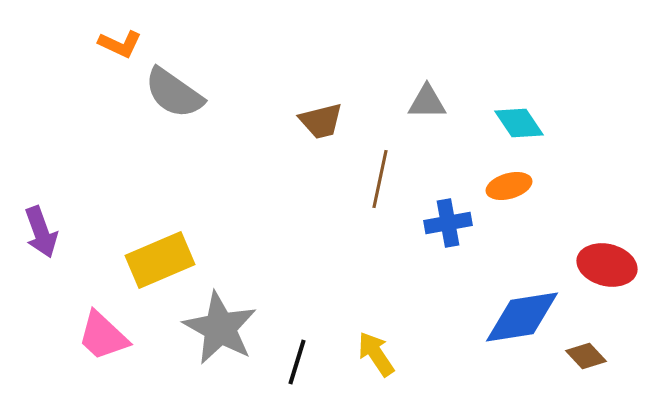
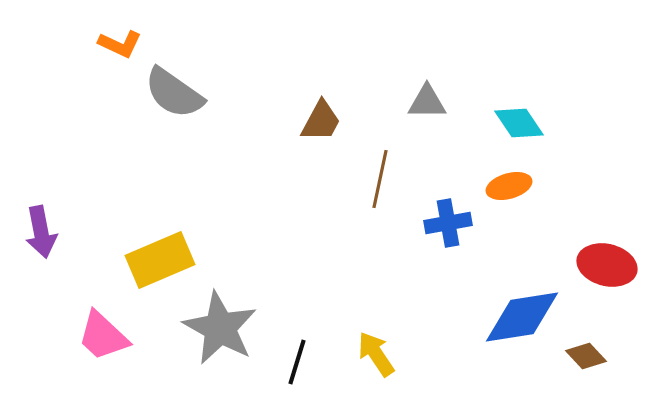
brown trapezoid: rotated 48 degrees counterclockwise
purple arrow: rotated 9 degrees clockwise
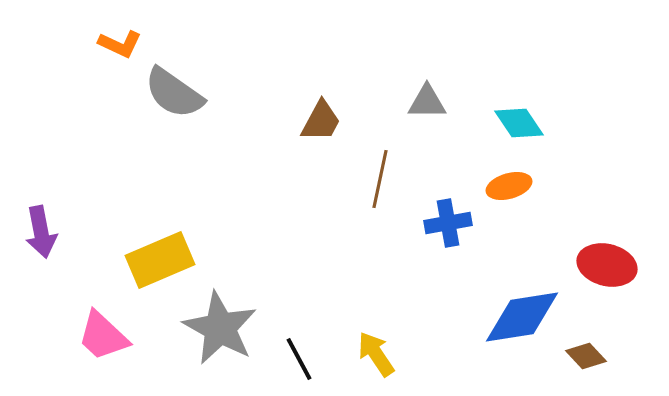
black line: moved 2 px right, 3 px up; rotated 45 degrees counterclockwise
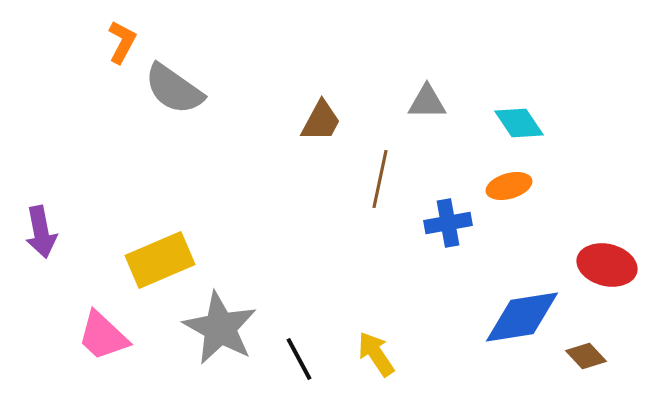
orange L-shape: moved 2 px right, 2 px up; rotated 87 degrees counterclockwise
gray semicircle: moved 4 px up
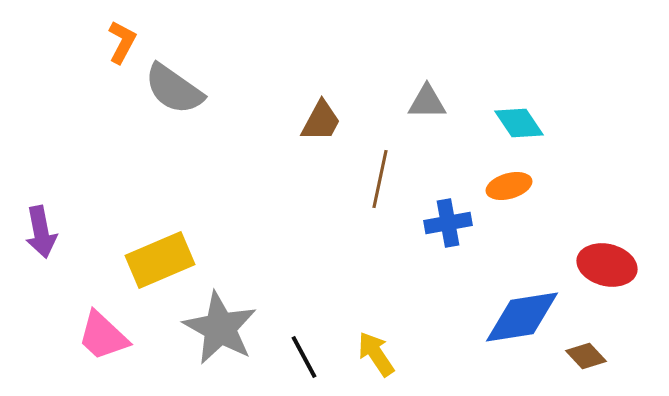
black line: moved 5 px right, 2 px up
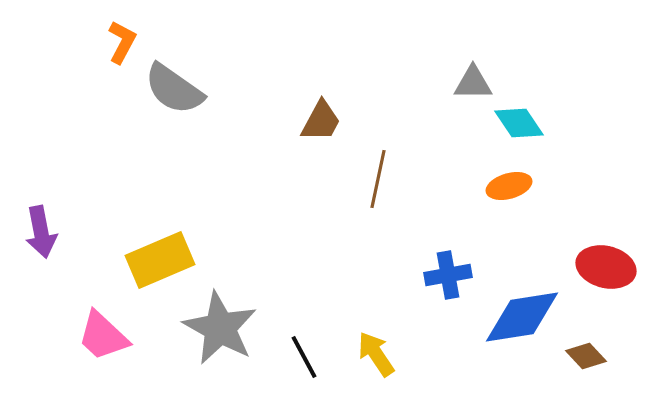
gray triangle: moved 46 px right, 19 px up
brown line: moved 2 px left
blue cross: moved 52 px down
red ellipse: moved 1 px left, 2 px down
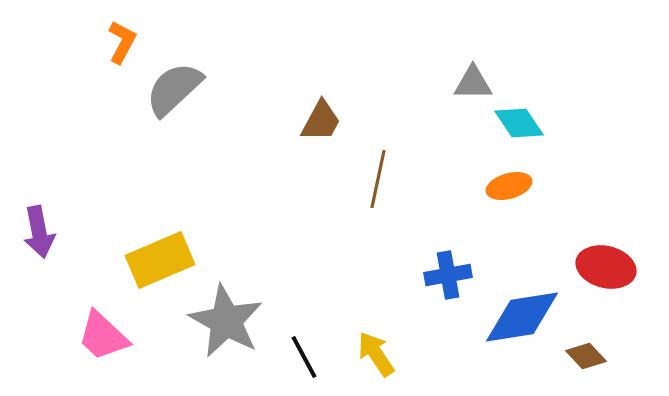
gray semicircle: rotated 102 degrees clockwise
purple arrow: moved 2 px left
gray star: moved 6 px right, 7 px up
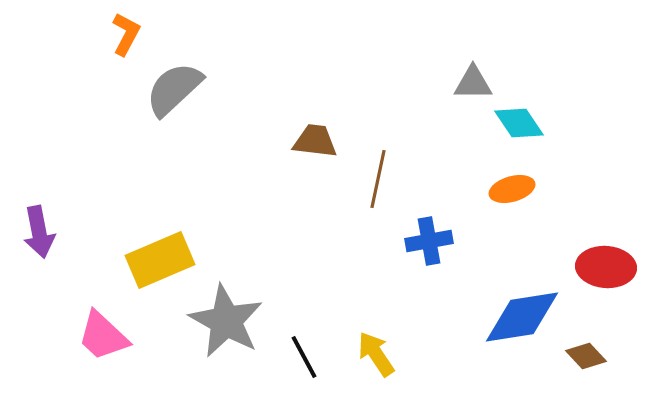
orange L-shape: moved 4 px right, 8 px up
brown trapezoid: moved 6 px left, 20 px down; rotated 111 degrees counterclockwise
orange ellipse: moved 3 px right, 3 px down
red ellipse: rotated 10 degrees counterclockwise
blue cross: moved 19 px left, 34 px up
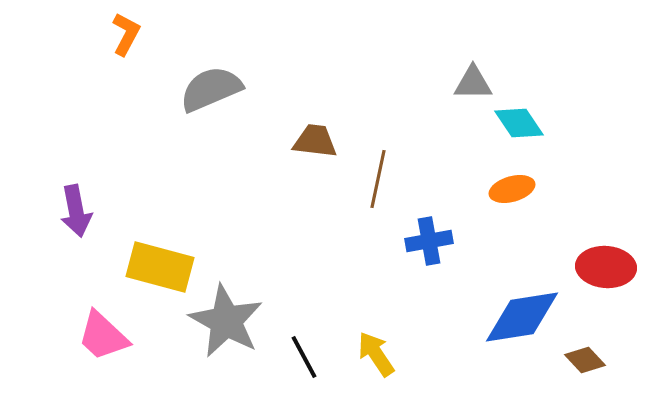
gray semicircle: moved 37 px right; rotated 20 degrees clockwise
purple arrow: moved 37 px right, 21 px up
yellow rectangle: moved 7 px down; rotated 38 degrees clockwise
brown diamond: moved 1 px left, 4 px down
